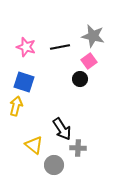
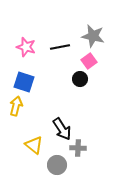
gray circle: moved 3 px right
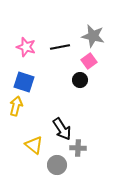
black circle: moved 1 px down
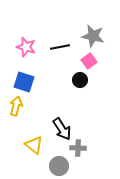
gray circle: moved 2 px right, 1 px down
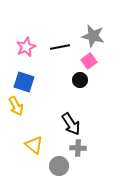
pink star: rotated 30 degrees clockwise
yellow arrow: rotated 138 degrees clockwise
black arrow: moved 9 px right, 5 px up
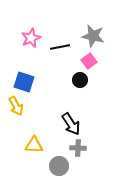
pink star: moved 5 px right, 9 px up
yellow triangle: rotated 36 degrees counterclockwise
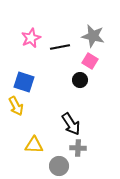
pink square: moved 1 px right; rotated 21 degrees counterclockwise
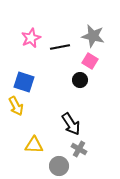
gray cross: moved 1 px right, 1 px down; rotated 28 degrees clockwise
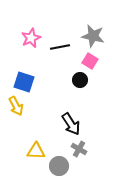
yellow triangle: moved 2 px right, 6 px down
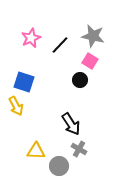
black line: moved 2 px up; rotated 36 degrees counterclockwise
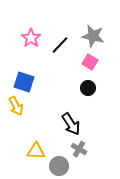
pink star: rotated 12 degrees counterclockwise
pink square: moved 1 px down
black circle: moved 8 px right, 8 px down
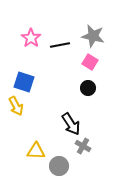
black line: rotated 36 degrees clockwise
gray cross: moved 4 px right, 3 px up
